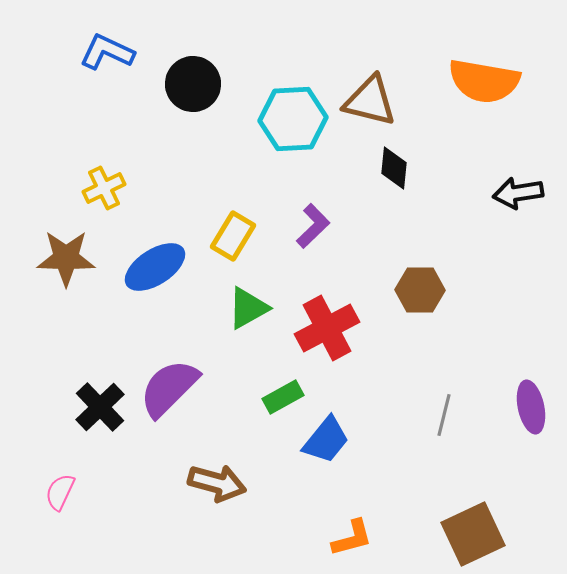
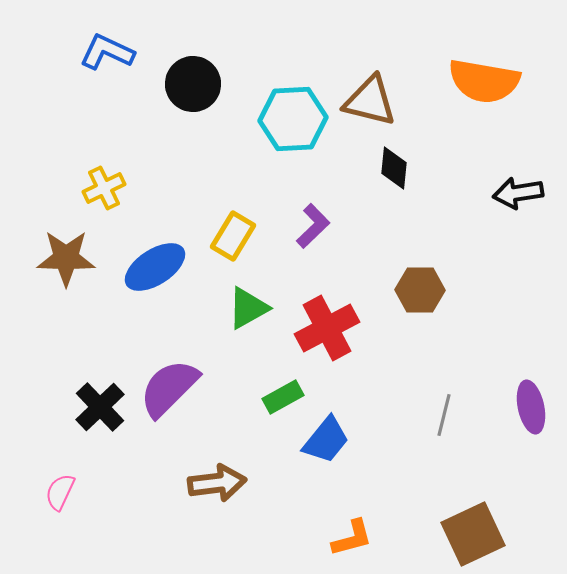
brown arrow: rotated 22 degrees counterclockwise
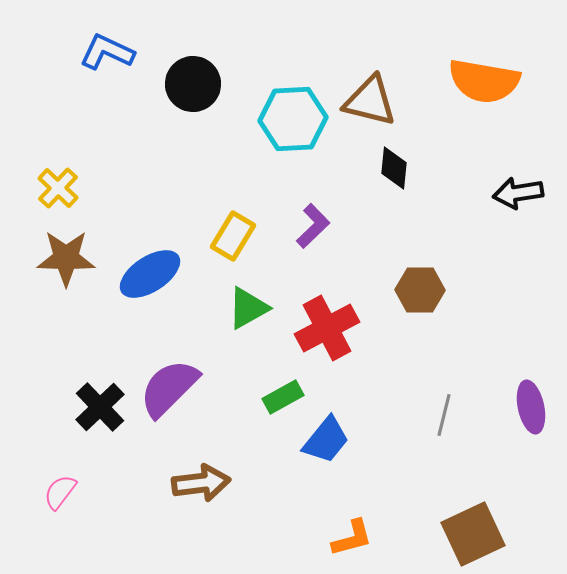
yellow cross: moved 46 px left; rotated 21 degrees counterclockwise
blue ellipse: moved 5 px left, 7 px down
brown arrow: moved 16 px left
pink semicircle: rotated 12 degrees clockwise
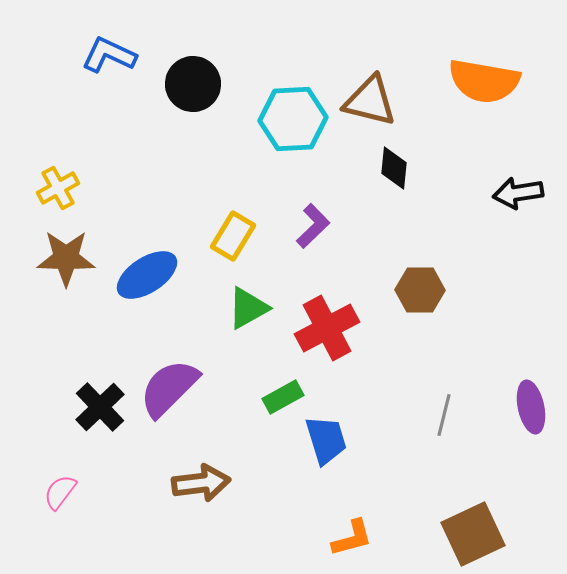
blue L-shape: moved 2 px right, 3 px down
yellow cross: rotated 18 degrees clockwise
blue ellipse: moved 3 px left, 1 px down
blue trapezoid: rotated 56 degrees counterclockwise
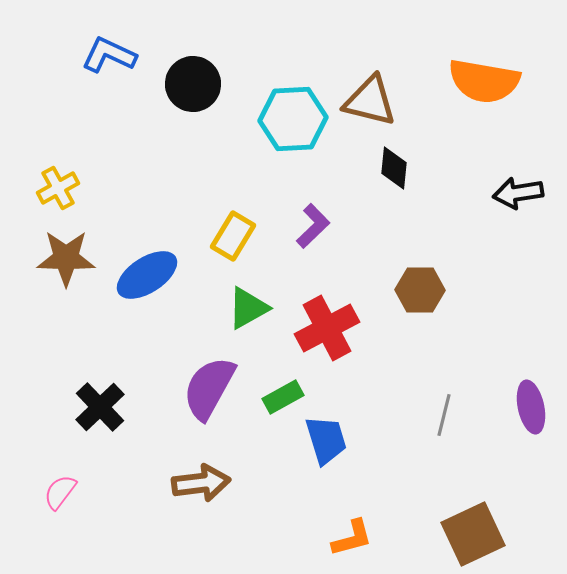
purple semicircle: moved 40 px right; rotated 16 degrees counterclockwise
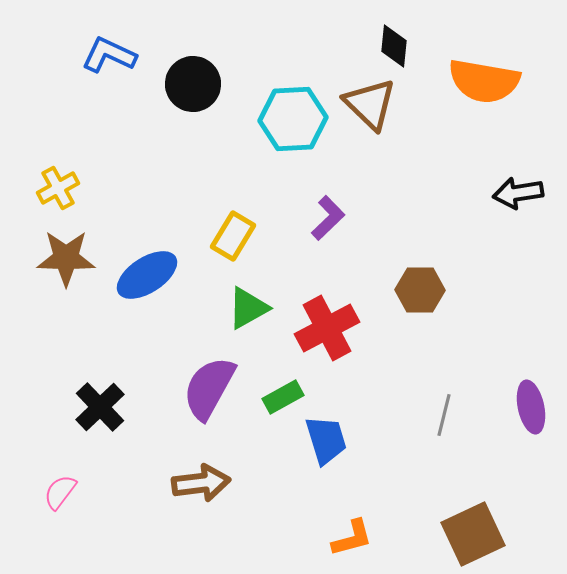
brown triangle: moved 3 px down; rotated 30 degrees clockwise
black diamond: moved 122 px up
purple L-shape: moved 15 px right, 8 px up
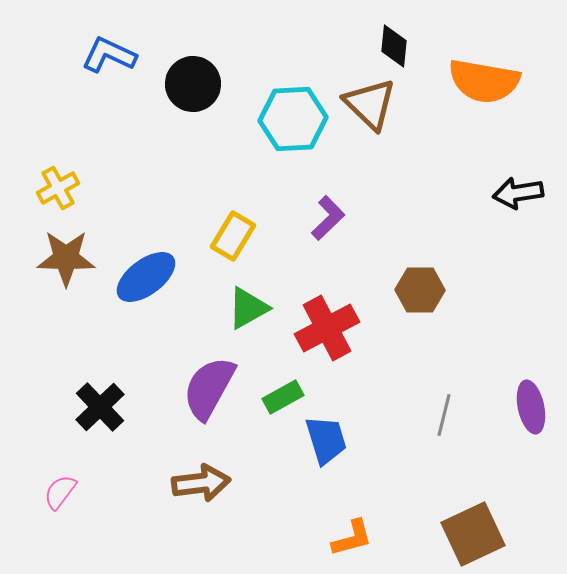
blue ellipse: moved 1 px left, 2 px down; rotated 4 degrees counterclockwise
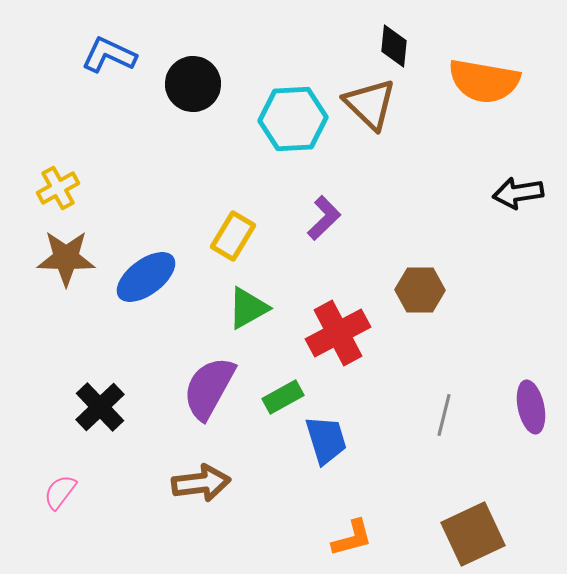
purple L-shape: moved 4 px left
red cross: moved 11 px right, 5 px down
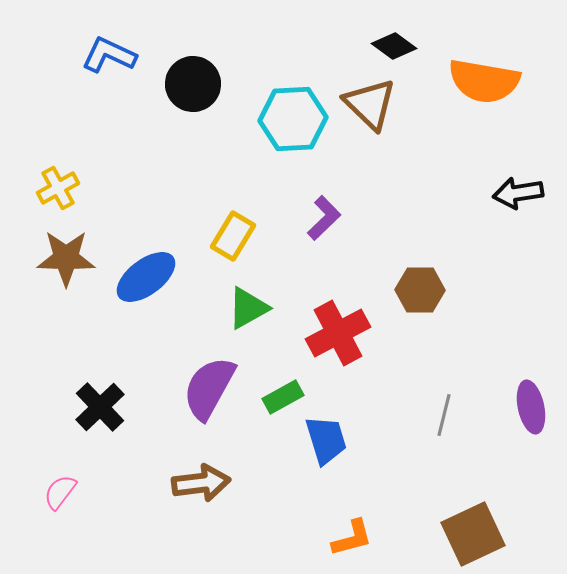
black diamond: rotated 60 degrees counterclockwise
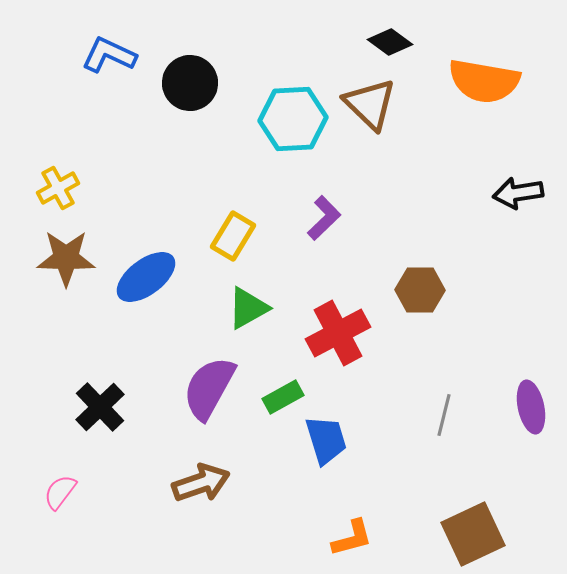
black diamond: moved 4 px left, 4 px up
black circle: moved 3 px left, 1 px up
brown arrow: rotated 12 degrees counterclockwise
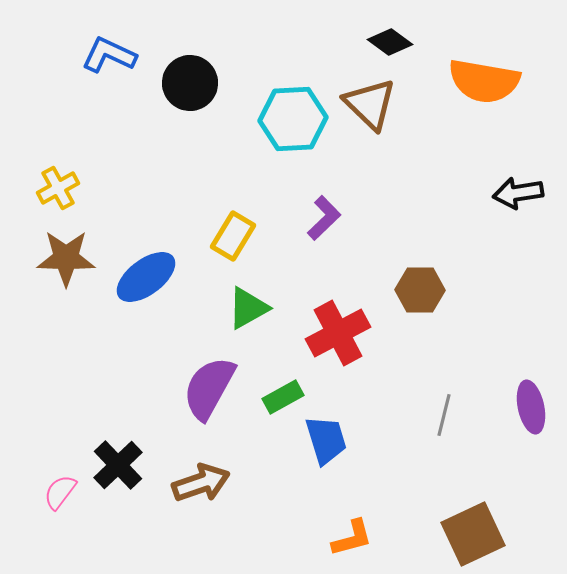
black cross: moved 18 px right, 58 px down
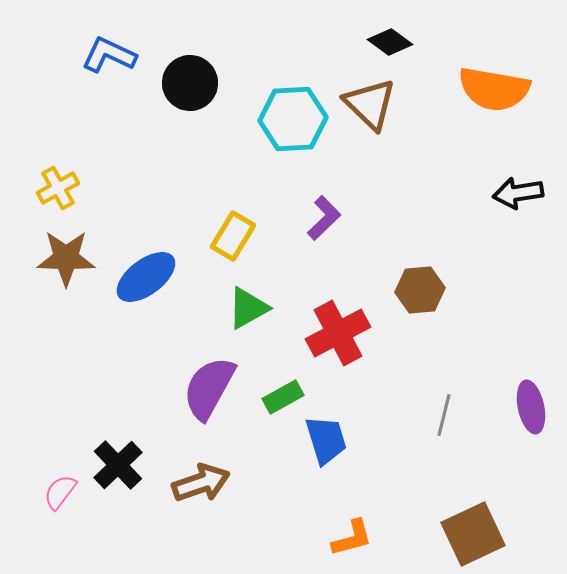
orange semicircle: moved 10 px right, 8 px down
brown hexagon: rotated 6 degrees counterclockwise
